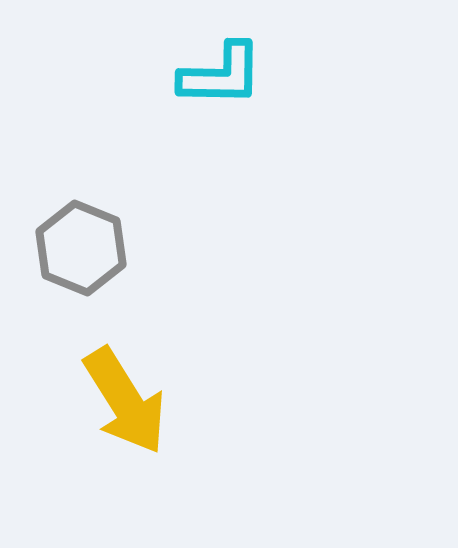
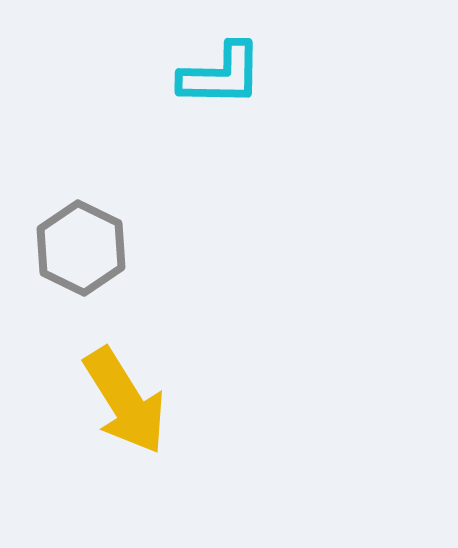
gray hexagon: rotated 4 degrees clockwise
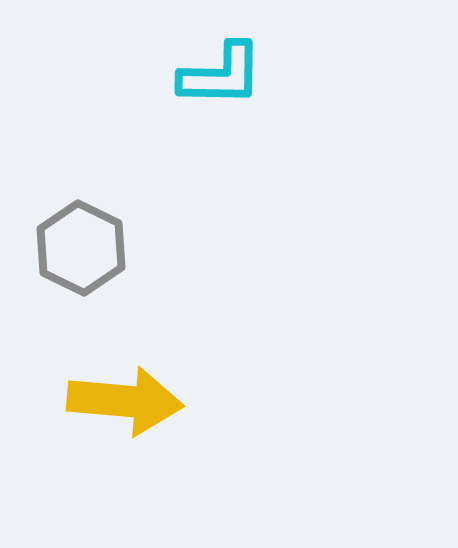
yellow arrow: rotated 53 degrees counterclockwise
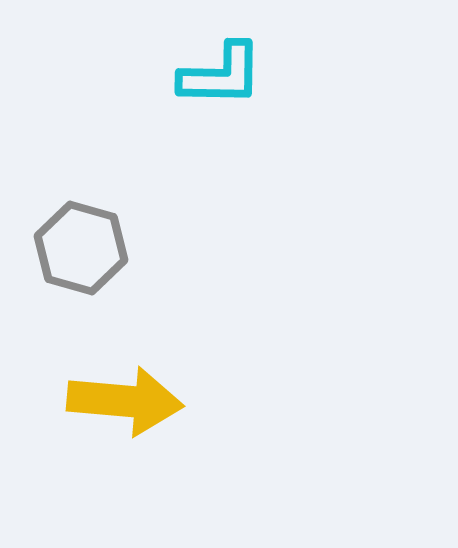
gray hexagon: rotated 10 degrees counterclockwise
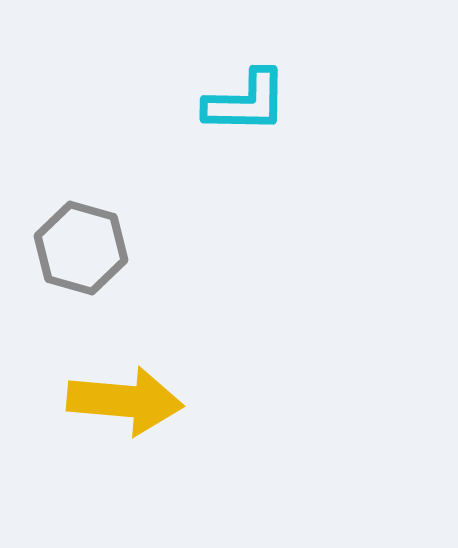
cyan L-shape: moved 25 px right, 27 px down
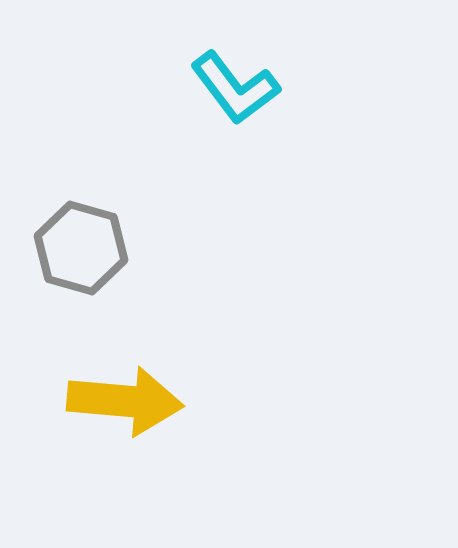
cyan L-shape: moved 11 px left, 14 px up; rotated 52 degrees clockwise
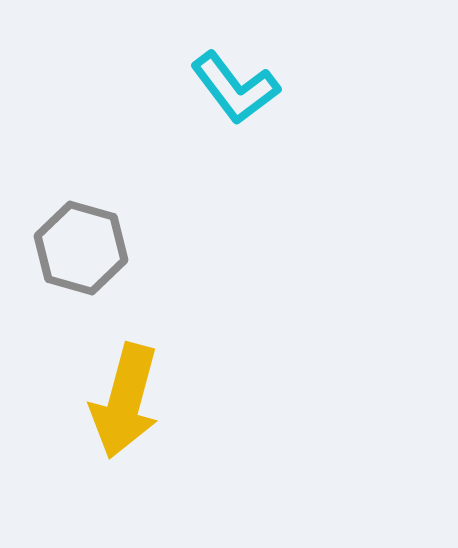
yellow arrow: rotated 100 degrees clockwise
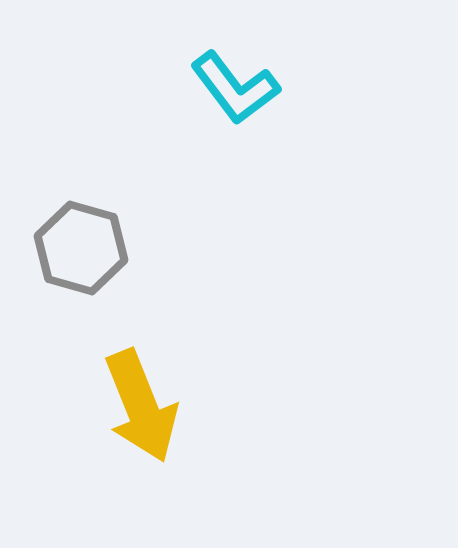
yellow arrow: moved 16 px right, 5 px down; rotated 37 degrees counterclockwise
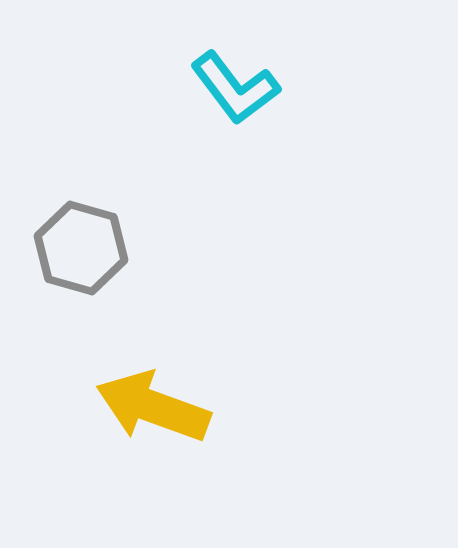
yellow arrow: moved 12 px right, 1 px down; rotated 132 degrees clockwise
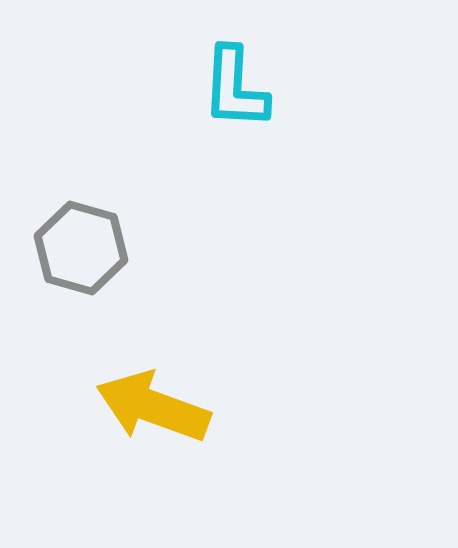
cyan L-shape: rotated 40 degrees clockwise
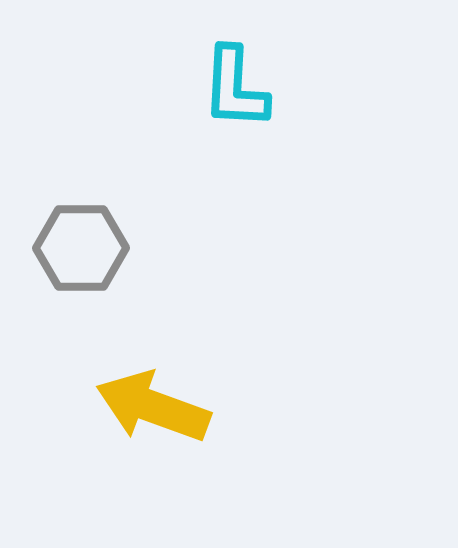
gray hexagon: rotated 16 degrees counterclockwise
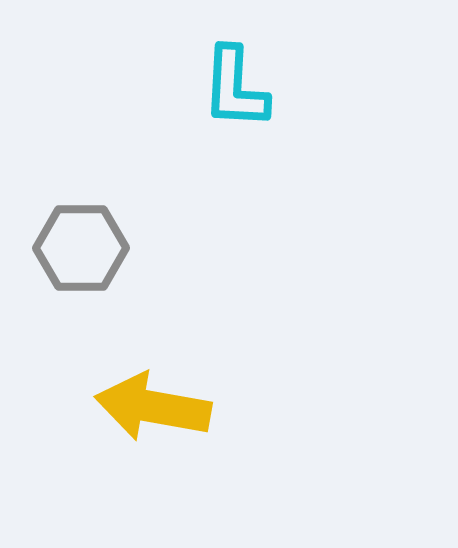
yellow arrow: rotated 10 degrees counterclockwise
